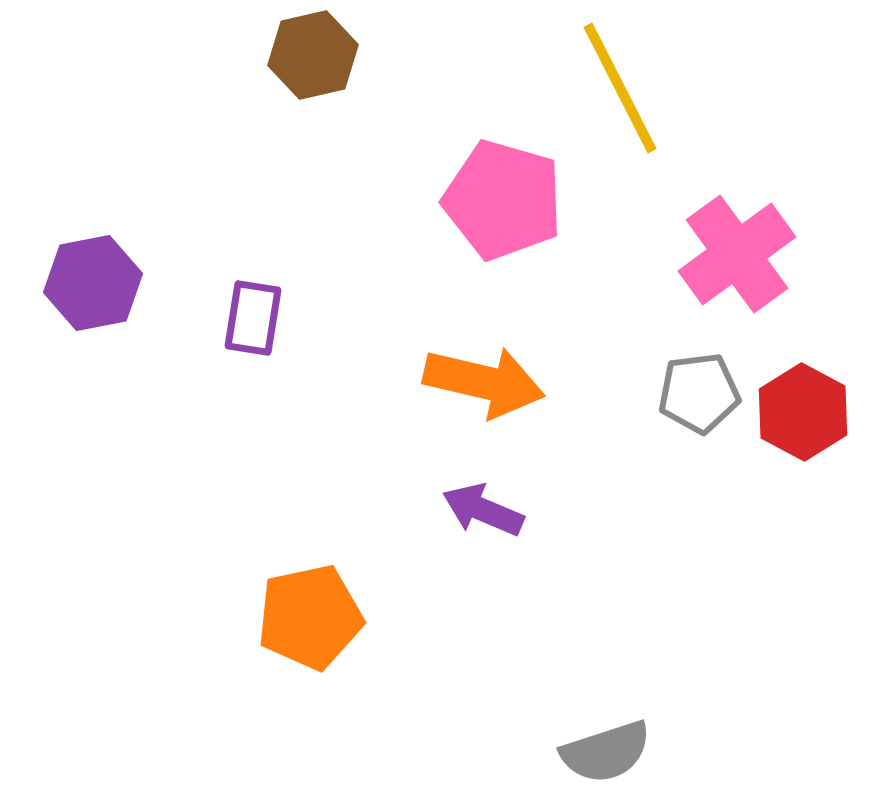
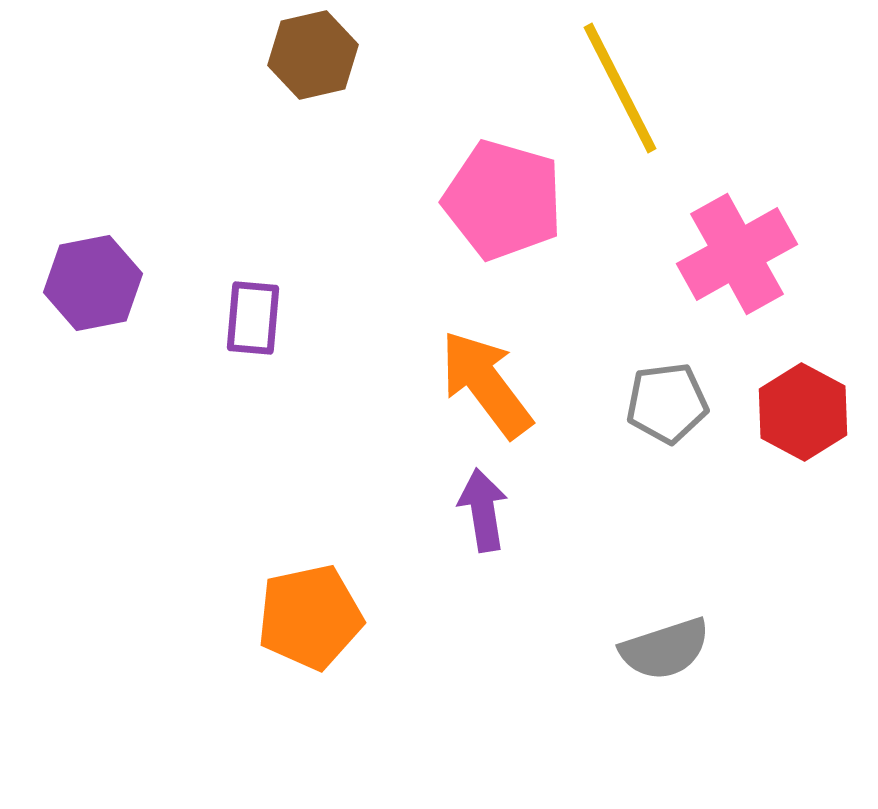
pink cross: rotated 7 degrees clockwise
purple rectangle: rotated 4 degrees counterclockwise
orange arrow: moved 2 px right, 2 px down; rotated 140 degrees counterclockwise
gray pentagon: moved 32 px left, 10 px down
purple arrow: rotated 58 degrees clockwise
gray semicircle: moved 59 px right, 103 px up
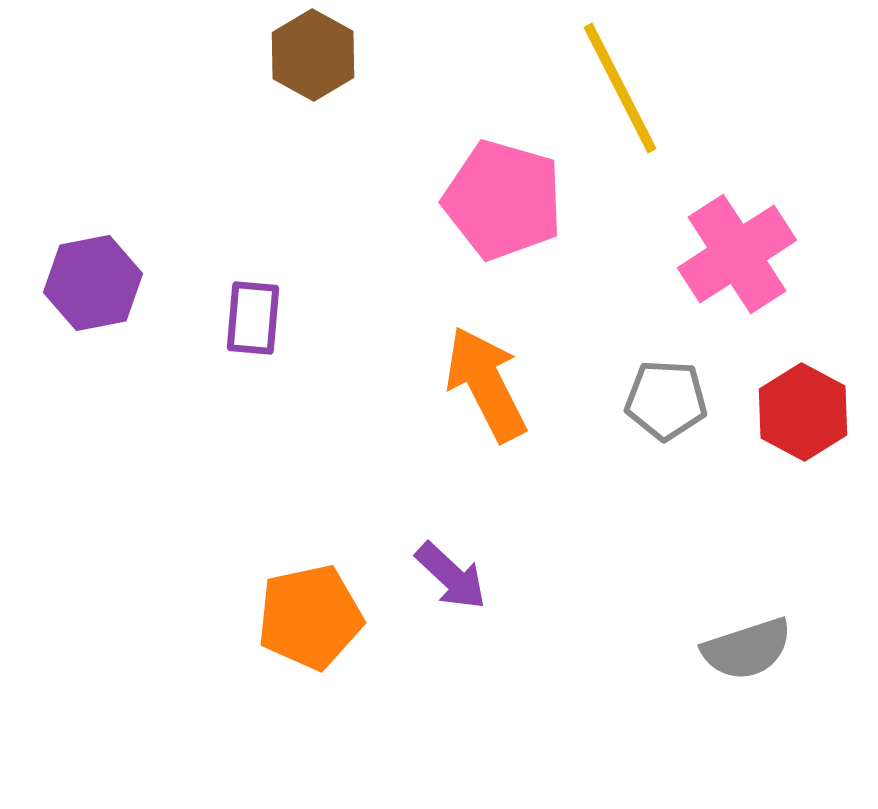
brown hexagon: rotated 18 degrees counterclockwise
pink cross: rotated 4 degrees counterclockwise
orange arrow: rotated 10 degrees clockwise
gray pentagon: moved 1 px left, 3 px up; rotated 10 degrees clockwise
purple arrow: moved 32 px left, 66 px down; rotated 142 degrees clockwise
gray semicircle: moved 82 px right
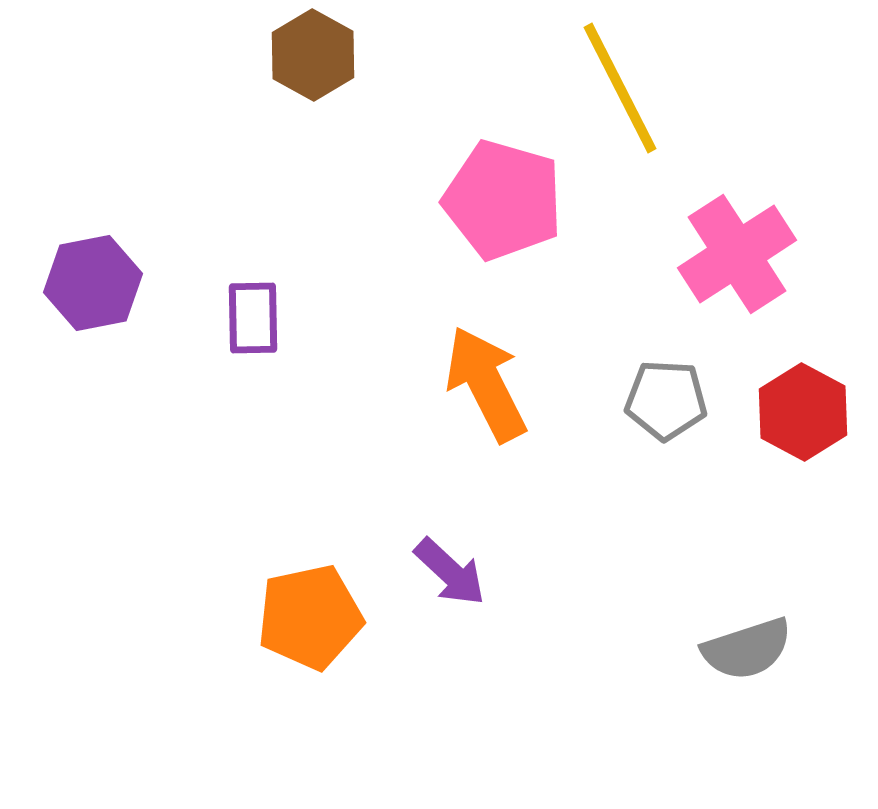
purple rectangle: rotated 6 degrees counterclockwise
purple arrow: moved 1 px left, 4 px up
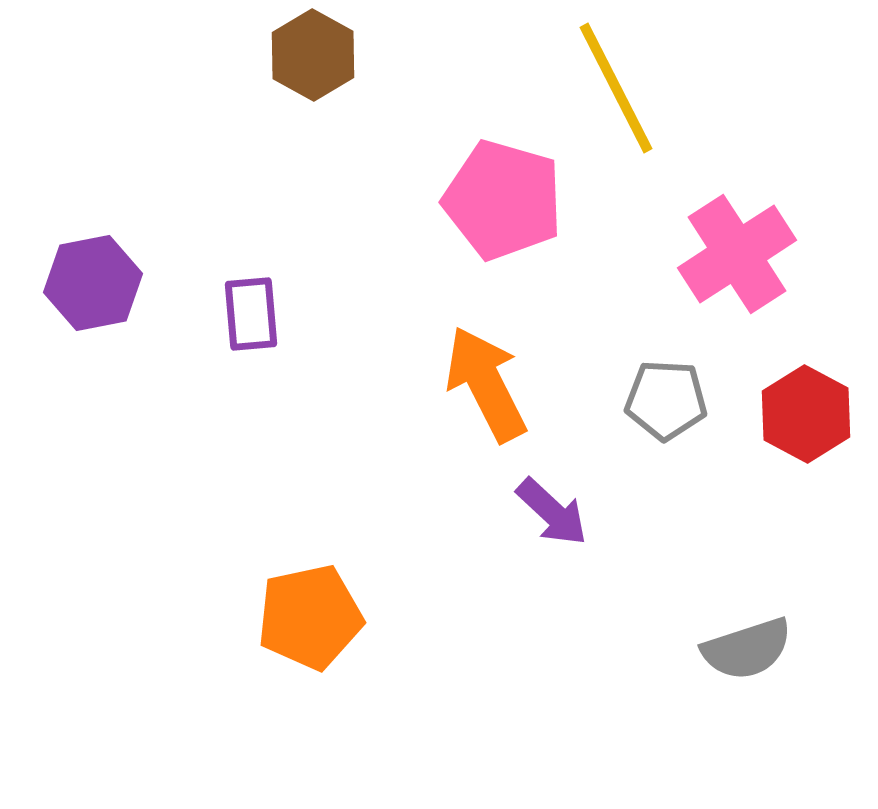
yellow line: moved 4 px left
purple rectangle: moved 2 px left, 4 px up; rotated 4 degrees counterclockwise
red hexagon: moved 3 px right, 2 px down
purple arrow: moved 102 px right, 60 px up
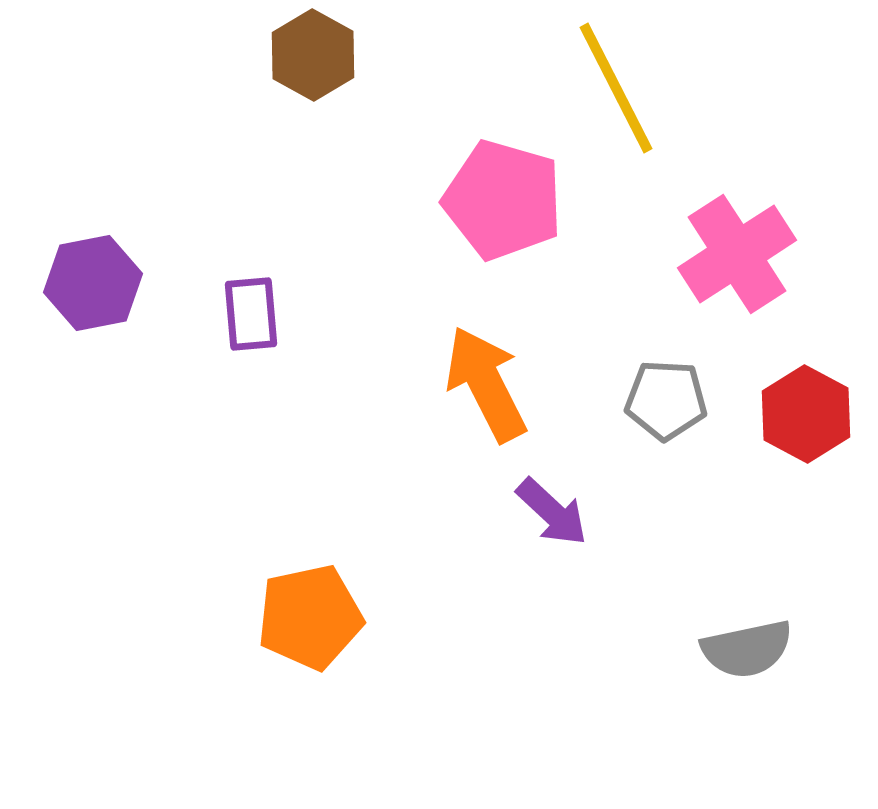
gray semicircle: rotated 6 degrees clockwise
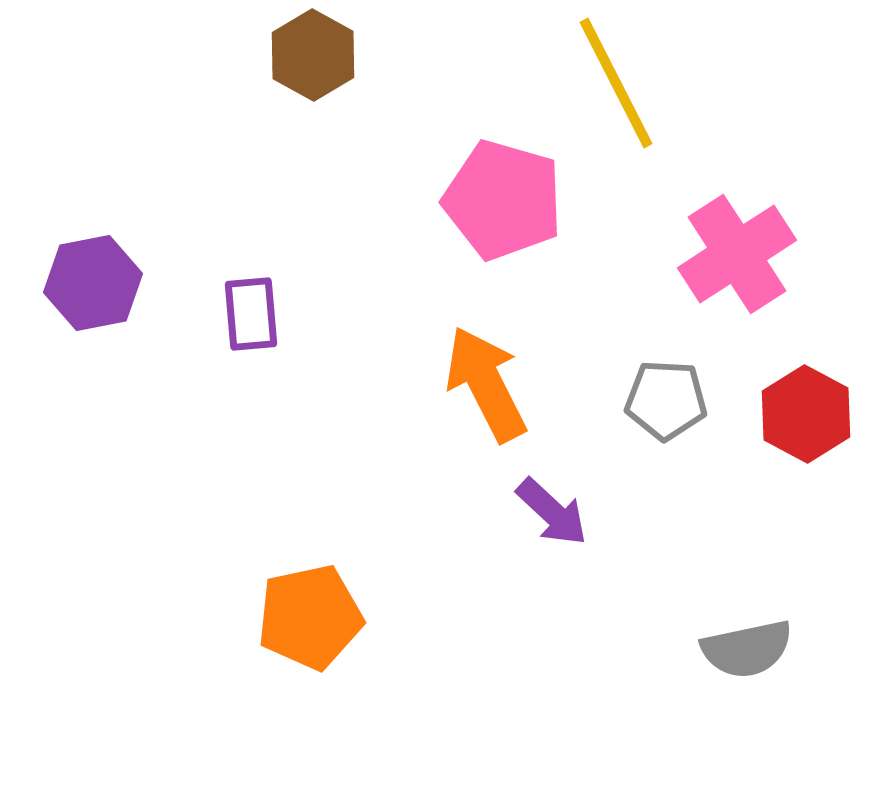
yellow line: moved 5 px up
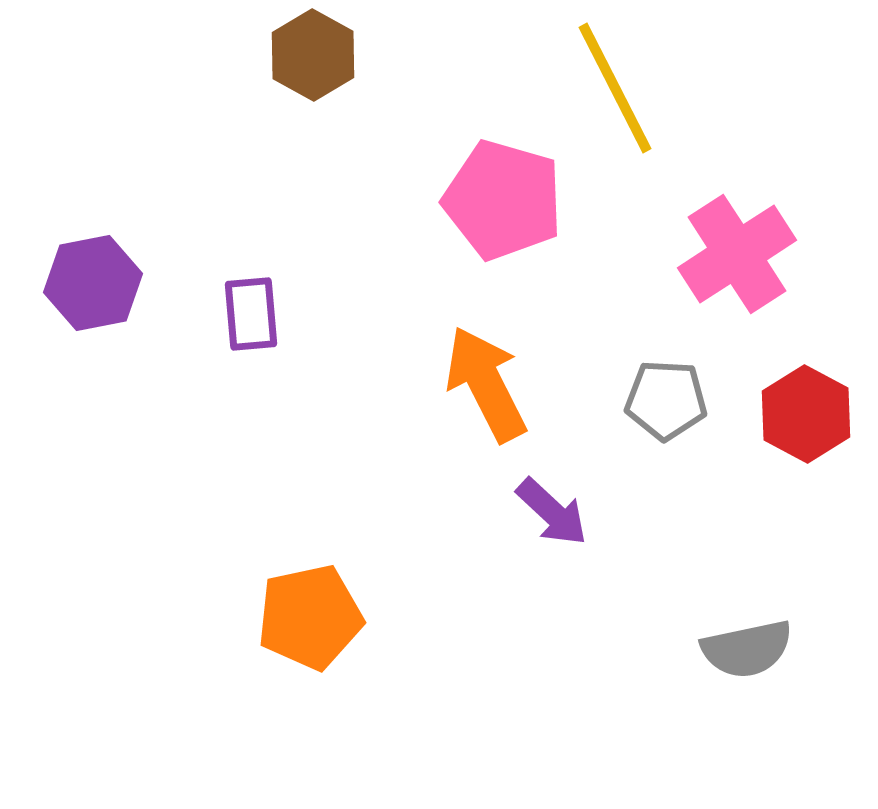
yellow line: moved 1 px left, 5 px down
